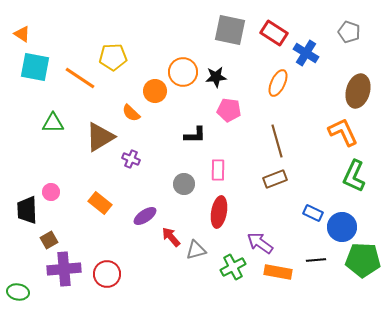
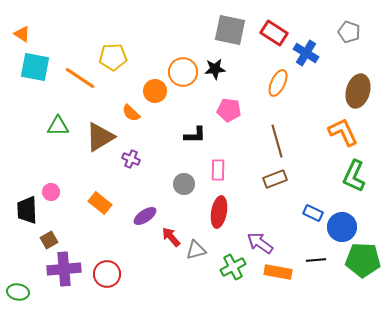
black star at (216, 77): moved 1 px left, 8 px up
green triangle at (53, 123): moved 5 px right, 3 px down
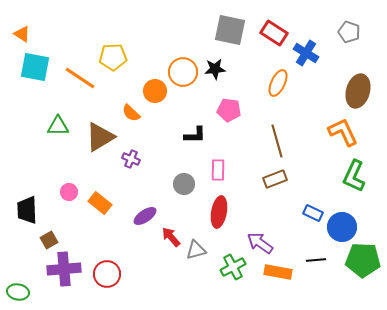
pink circle at (51, 192): moved 18 px right
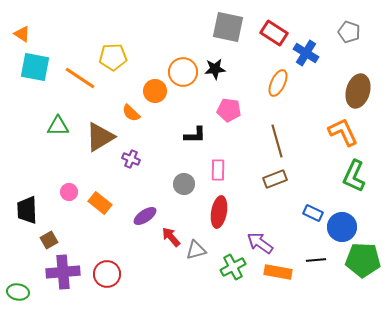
gray square at (230, 30): moved 2 px left, 3 px up
purple cross at (64, 269): moved 1 px left, 3 px down
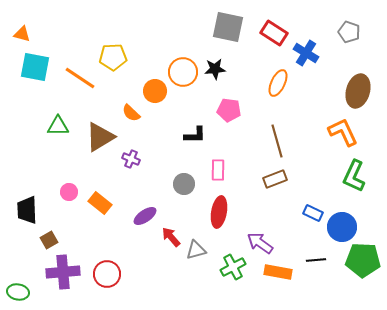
orange triangle at (22, 34): rotated 18 degrees counterclockwise
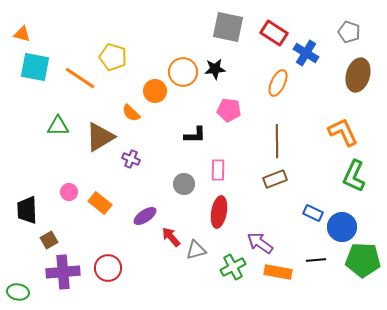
yellow pentagon at (113, 57): rotated 20 degrees clockwise
brown ellipse at (358, 91): moved 16 px up
brown line at (277, 141): rotated 16 degrees clockwise
red circle at (107, 274): moved 1 px right, 6 px up
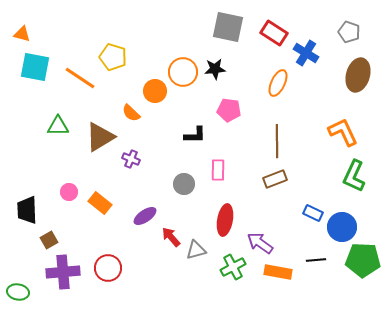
red ellipse at (219, 212): moved 6 px right, 8 px down
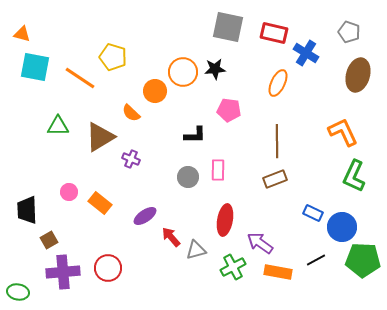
red rectangle at (274, 33): rotated 20 degrees counterclockwise
gray circle at (184, 184): moved 4 px right, 7 px up
black line at (316, 260): rotated 24 degrees counterclockwise
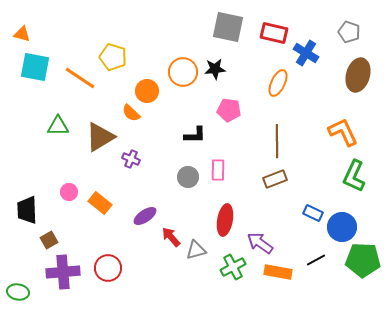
orange circle at (155, 91): moved 8 px left
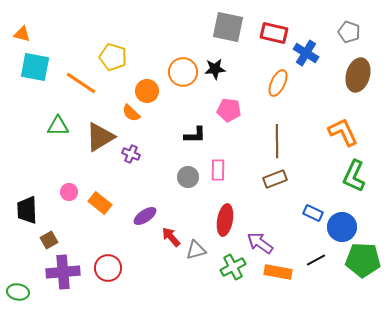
orange line at (80, 78): moved 1 px right, 5 px down
purple cross at (131, 159): moved 5 px up
